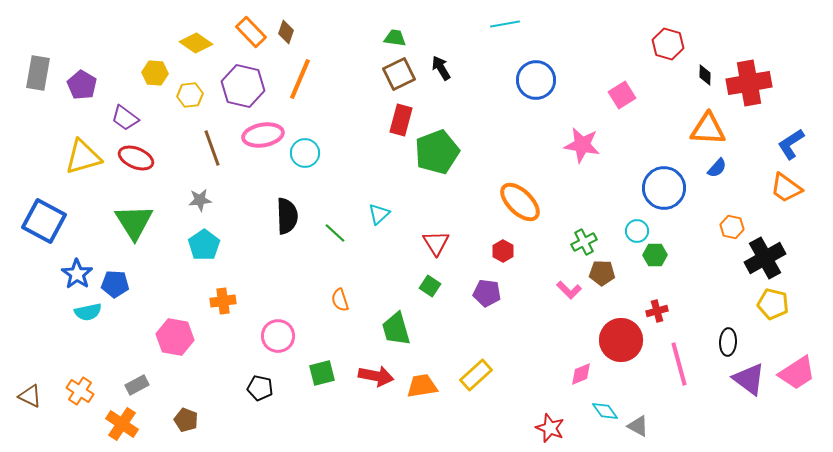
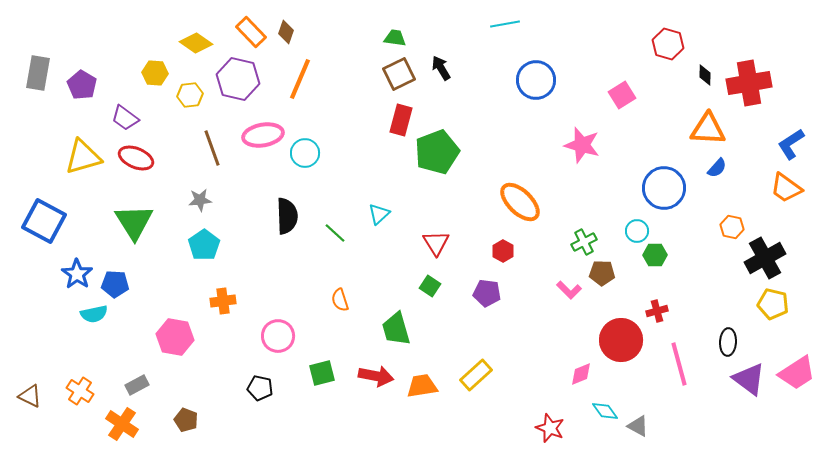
purple hexagon at (243, 86): moved 5 px left, 7 px up
pink star at (582, 145): rotated 6 degrees clockwise
cyan semicircle at (88, 312): moved 6 px right, 2 px down
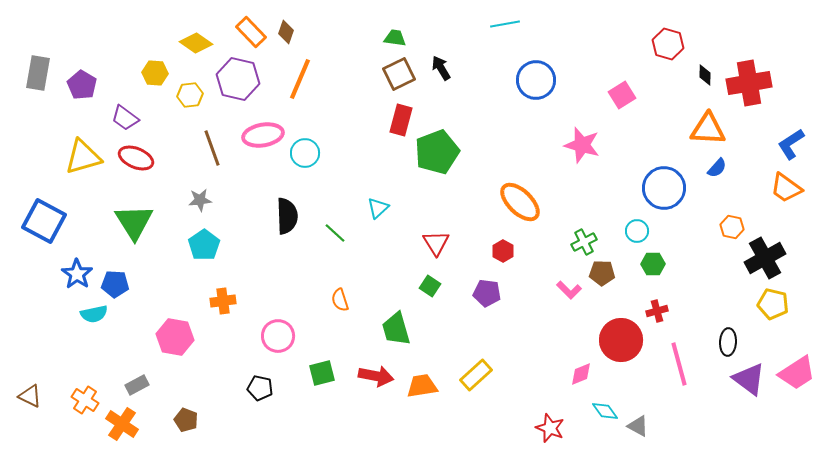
cyan triangle at (379, 214): moved 1 px left, 6 px up
green hexagon at (655, 255): moved 2 px left, 9 px down
orange cross at (80, 391): moved 5 px right, 9 px down
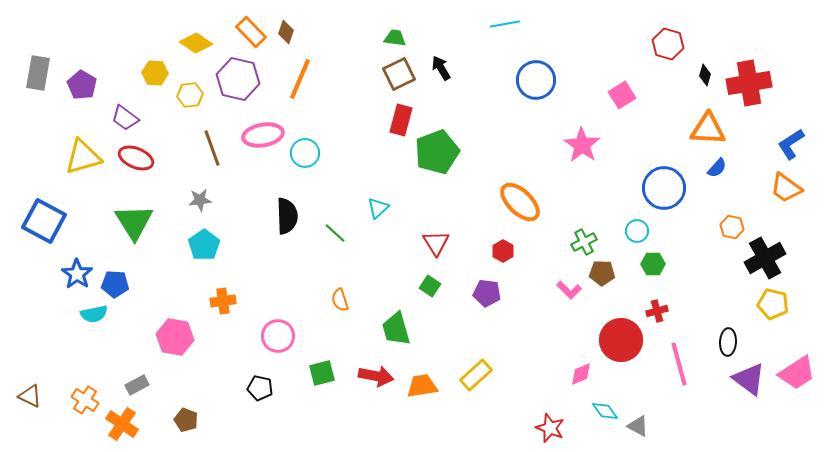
black diamond at (705, 75): rotated 15 degrees clockwise
pink star at (582, 145): rotated 18 degrees clockwise
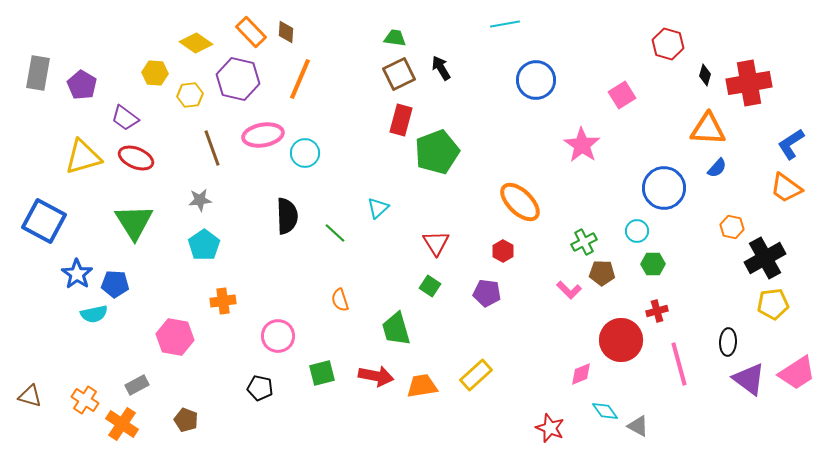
brown diamond at (286, 32): rotated 15 degrees counterclockwise
yellow pentagon at (773, 304): rotated 20 degrees counterclockwise
brown triangle at (30, 396): rotated 10 degrees counterclockwise
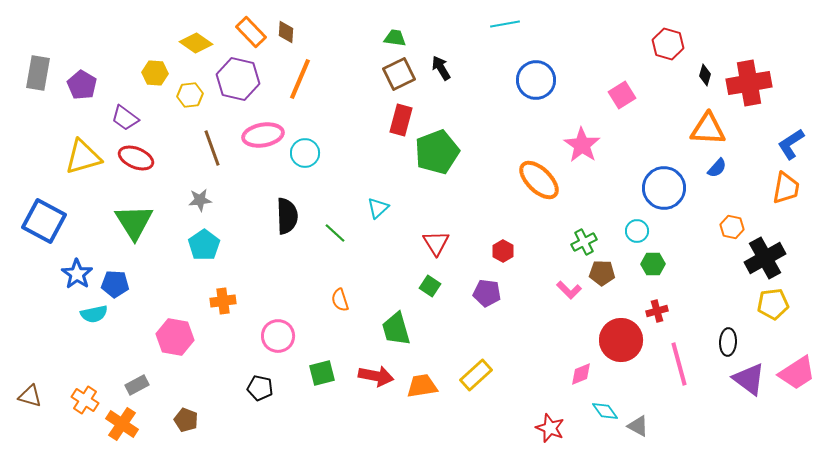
orange trapezoid at (786, 188): rotated 116 degrees counterclockwise
orange ellipse at (520, 202): moved 19 px right, 22 px up
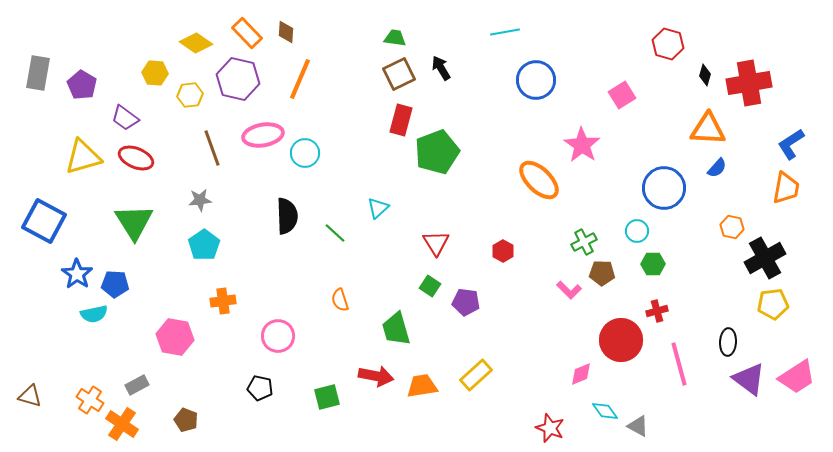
cyan line at (505, 24): moved 8 px down
orange rectangle at (251, 32): moved 4 px left, 1 px down
purple pentagon at (487, 293): moved 21 px left, 9 px down
green square at (322, 373): moved 5 px right, 24 px down
pink trapezoid at (797, 373): moved 4 px down
orange cross at (85, 400): moved 5 px right
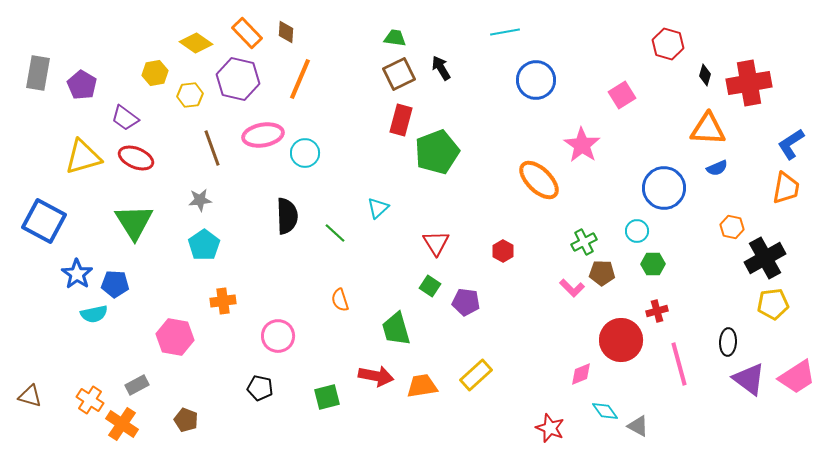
yellow hexagon at (155, 73): rotated 15 degrees counterclockwise
blue semicircle at (717, 168): rotated 25 degrees clockwise
pink L-shape at (569, 290): moved 3 px right, 2 px up
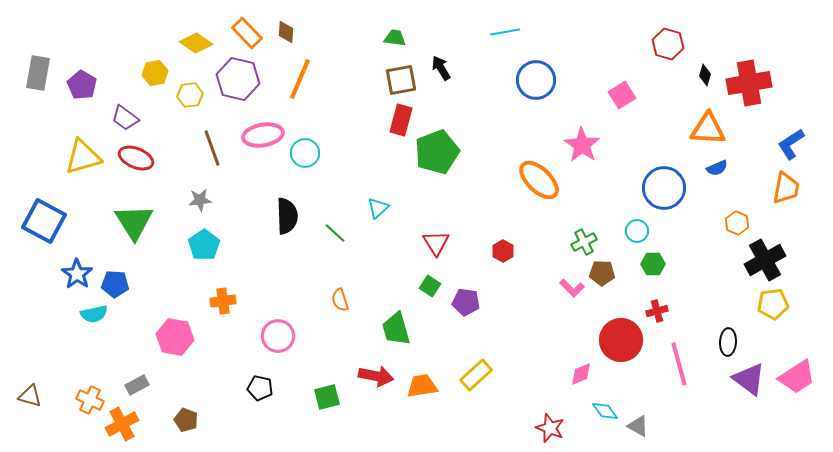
brown square at (399, 74): moved 2 px right, 6 px down; rotated 16 degrees clockwise
orange hexagon at (732, 227): moved 5 px right, 4 px up; rotated 10 degrees clockwise
black cross at (765, 258): moved 2 px down
orange cross at (90, 400): rotated 8 degrees counterclockwise
orange cross at (122, 424): rotated 28 degrees clockwise
